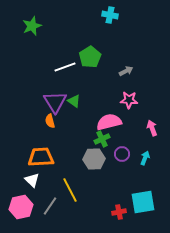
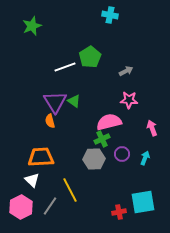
pink hexagon: rotated 15 degrees counterclockwise
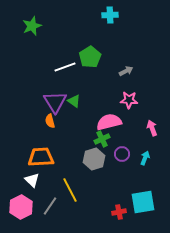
cyan cross: rotated 14 degrees counterclockwise
gray hexagon: rotated 15 degrees counterclockwise
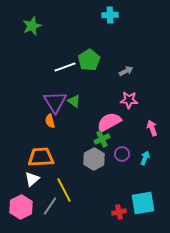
green pentagon: moved 1 px left, 3 px down
pink semicircle: rotated 15 degrees counterclockwise
gray hexagon: rotated 10 degrees counterclockwise
white triangle: moved 1 px up; rotated 35 degrees clockwise
yellow line: moved 6 px left
cyan square: moved 1 px down
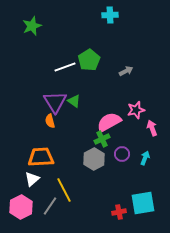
pink star: moved 7 px right, 10 px down; rotated 18 degrees counterclockwise
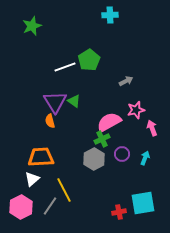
gray arrow: moved 10 px down
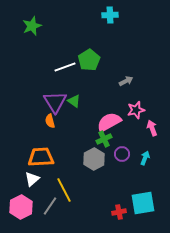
green cross: moved 2 px right
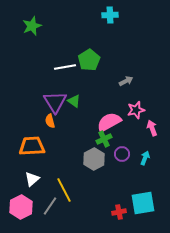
white line: rotated 10 degrees clockwise
orange trapezoid: moved 9 px left, 11 px up
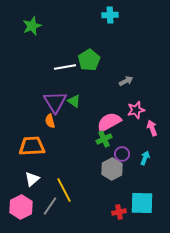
gray hexagon: moved 18 px right, 10 px down
cyan square: moved 1 px left; rotated 10 degrees clockwise
